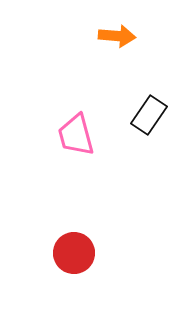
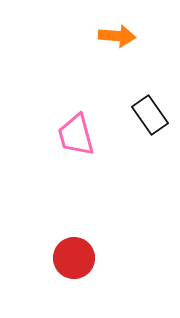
black rectangle: moved 1 px right; rotated 69 degrees counterclockwise
red circle: moved 5 px down
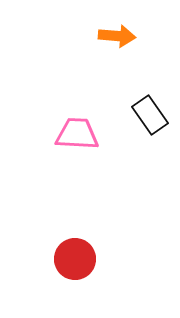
pink trapezoid: moved 1 px right, 1 px up; rotated 108 degrees clockwise
red circle: moved 1 px right, 1 px down
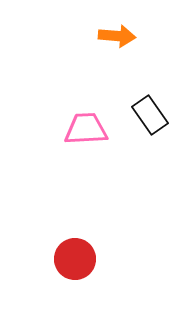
pink trapezoid: moved 9 px right, 5 px up; rotated 6 degrees counterclockwise
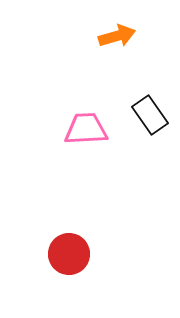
orange arrow: rotated 21 degrees counterclockwise
red circle: moved 6 px left, 5 px up
